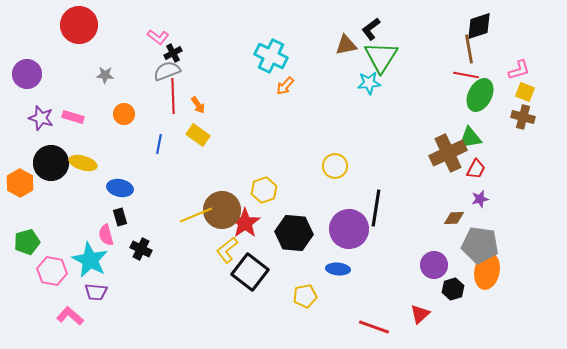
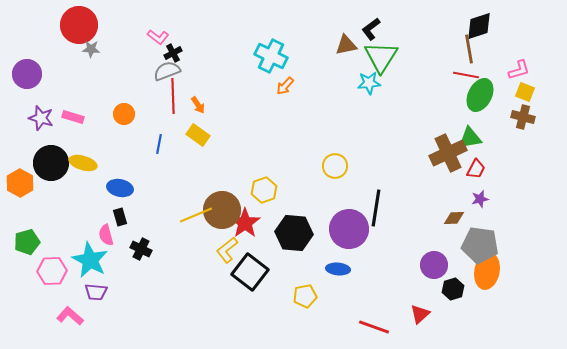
gray star at (105, 75): moved 14 px left, 26 px up
pink hexagon at (52, 271): rotated 12 degrees counterclockwise
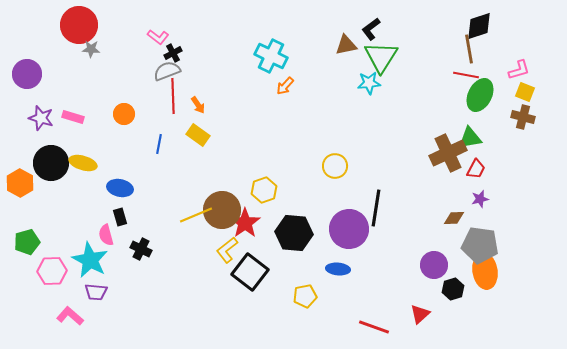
orange ellipse at (487, 271): moved 2 px left; rotated 20 degrees counterclockwise
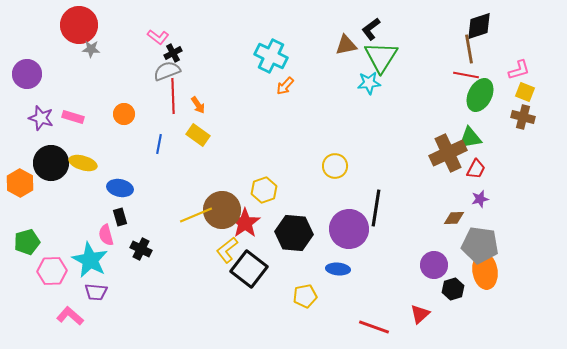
black square at (250, 272): moved 1 px left, 3 px up
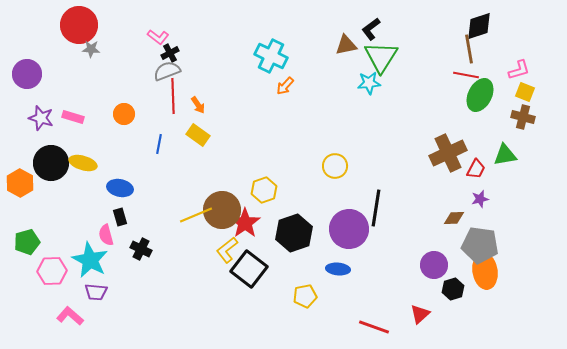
black cross at (173, 53): moved 3 px left
green triangle at (470, 138): moved 35 px right, 17 px down
black hexagon at (294, 233): rotated 24 degrees counterclockwise
